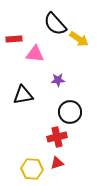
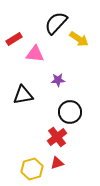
black semicircle: moved 1 px right, 1 px up; rotated 85 degrees clockwise
red rectangle: rotated 28 degrees counterclockwise
red cross: rotated 24 degrees counterclockwise
yellow hexagon: rotated 20 degrees counterclockwise
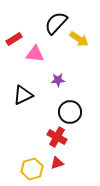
black triangle: rotated 15 degrees counterclockwise
red cross: rotated 24 degrees counterclockwise
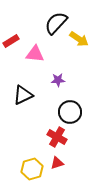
red rectangle: moved 3 px left, 2 px down
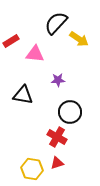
black triangle: rotated 35 degrees clockwise
yellow hexagon: rotated 25 degrees clockwise
